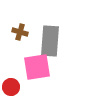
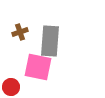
brown cross: rotated 35 degrees counterclockwise
pink square: moved 1 px right; rotated 20 degrees clockwise
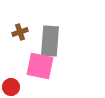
pink square: moved 2 px right, 1 px up
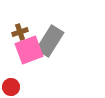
gray rectangle: rotated 28 degrees clockwise
pink square: moved 11 px left, 16 px up; rotated 32 degrees counterclockwise
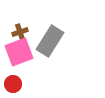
pink square: moved 10 px left, 2 px down
red circle: moved 2 px right, 3 px up
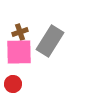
pink square: rotated 20 degrees clockwise
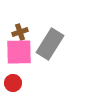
gray rectangle: moved 3 px down
red circle: moved 1 px up
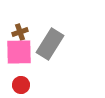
red circle: moved 8 px right, 2 px down
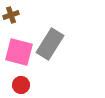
brown cross: moved 9 px left, 17 px up
pink square: rotated 16 degrees clockwise
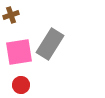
pink square: rotated 24 degrees counterclockwise
